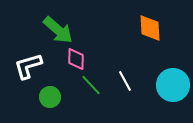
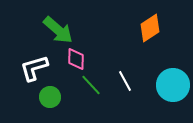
orange diamond: rotated 60 degrees clockwise
white L-shape: moved 6 px right, 2 px down
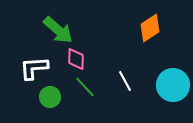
white L-shape: rotated 12 degrees clockwise
green line: moved 6 px left, 2 px down
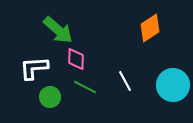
green line: rotated 20 degrees counterclockwise
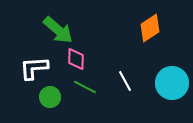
cyan circle: moved 1 px left, 2 px up
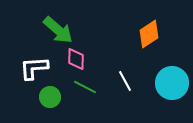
orange diamond: moved 1 px left, 6 px down
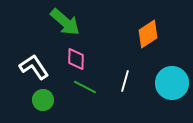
green arrow: moved 7 px right, 8 px up
orange diamond: moved 1 px left
white L-shape: moved 1 px up; rotated 60 degrees clockwise
white line: rotated 45 degrees clockwise
green circle: moved 7 px left, 3 px down
